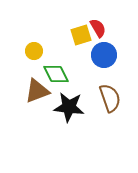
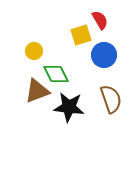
red semicircle: moved 2 px right, 8 px up
brown semicircle: moved 1 px right, 1 px down
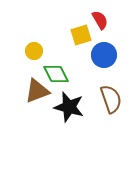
black star: rotated 8 degrees clockwise
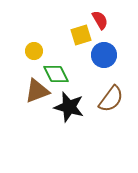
brown semicircle: rotated 56 degrees clockwise
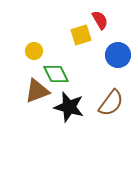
blue circle: moved 14 px right
brown semicircle: moved 4 px down
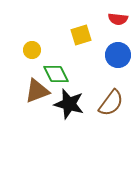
red semicircle: moved 18 px right, 1 px up; rotated 126 degrees clockwise
yellow circle: moved 2 px left, 1 px up
black star: moved 3 px up
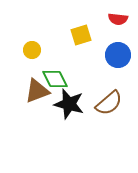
green diamond: moved 1 px left, 5 px down
brown semicircle: moved 2 px left; rotated 12 degrees clockwise
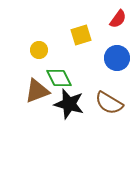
red semicircle: rotated 60 degrees counterclockwise
yellow circle: moved 7 px right
blue circle: moved 1 px left, 3 px down
green diamond: moved 4 px right, 1 px up
brown semicircle: rotated 72 degrees clockwise
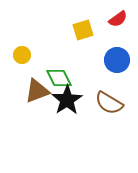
red semicircle: rotated 18 degrees clockwise
yellow square: moved 2 px right, 5 px up
yellow circle: moved 17 px left, 5 px down
blue circle: moved 2 px down
black star: moved 2 px left, 4 px up; rotated 24 degrees clockwise
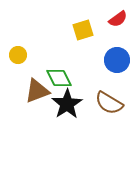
yellow circle: moved 4 px left
black star: moved 4 px down
